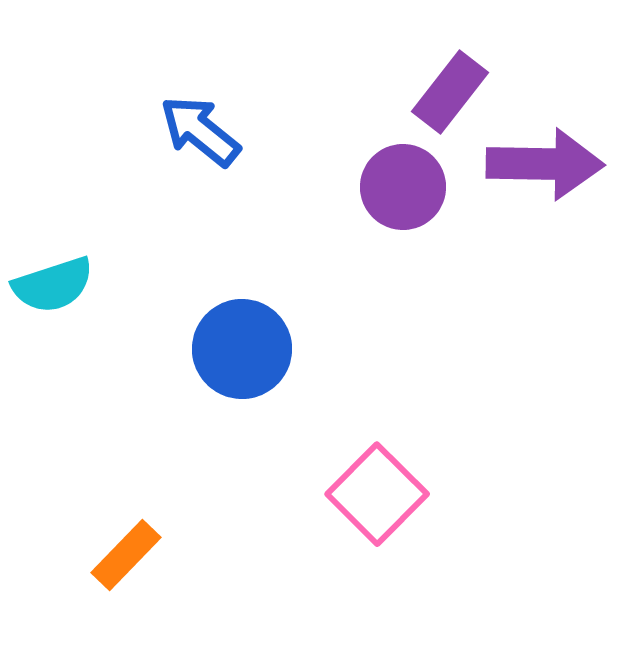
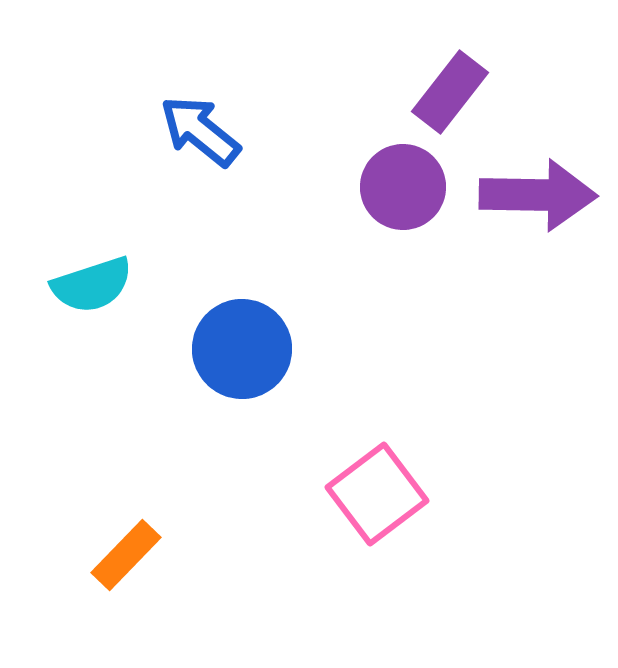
purple arrow: moved 7 px left, 31 px down
cyan semicircle: moved 39 px right
pink square: rotated 8 degrees clockwise
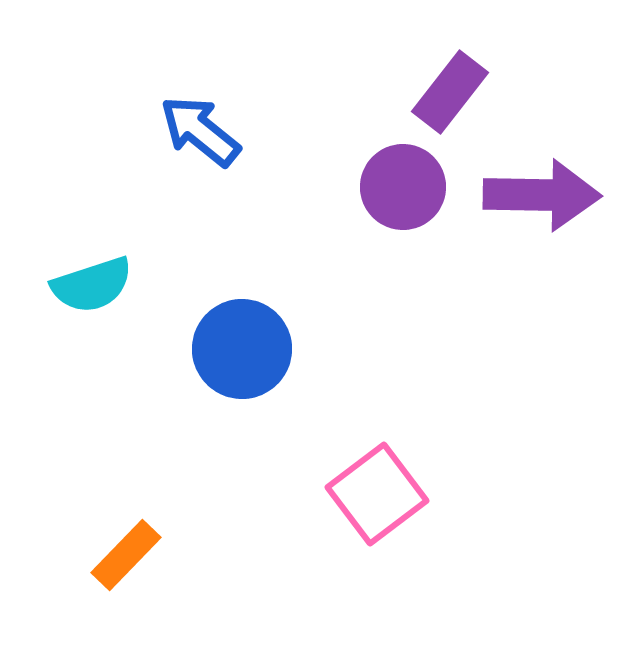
purple arrow: moved 4 px right
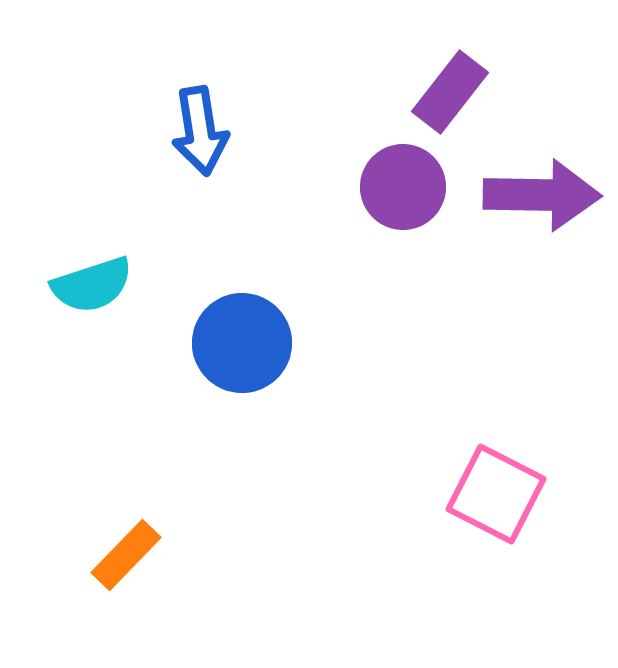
blue arrow: rotated 138 degrees counterclockwise
blue circle: moved 6 px up
pink square: moved 119 px right; rotated 26 degrees counterclockwise
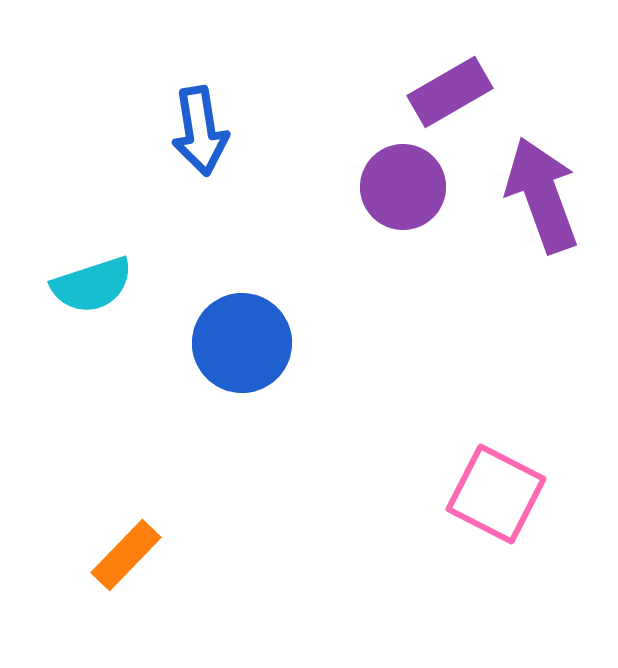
purple rectangle: rotated 22 degrees clockwise
purple arrow: rotated 111 degrees counterclockwise
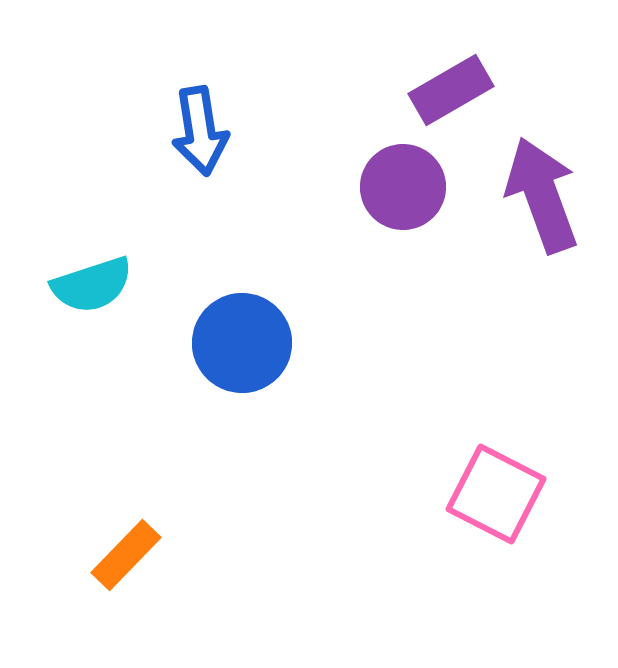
purple rectangle: moved 1 px right, 2 px up
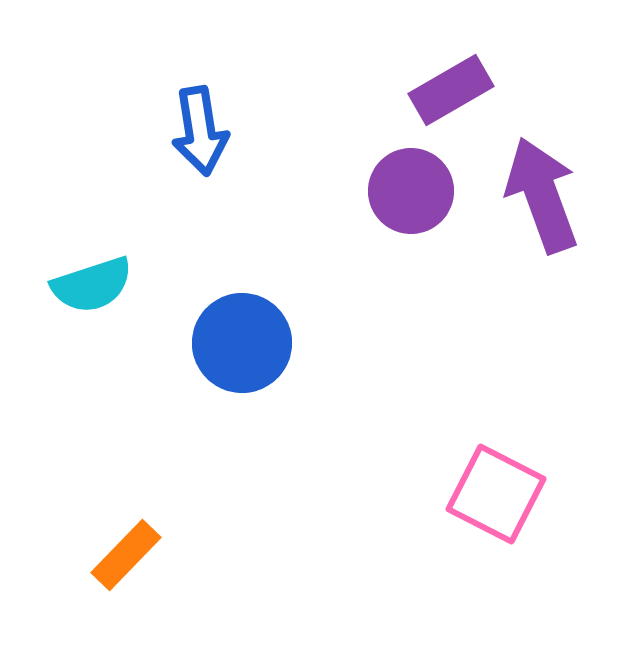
purple circle: moved 8 px right, 4 px down
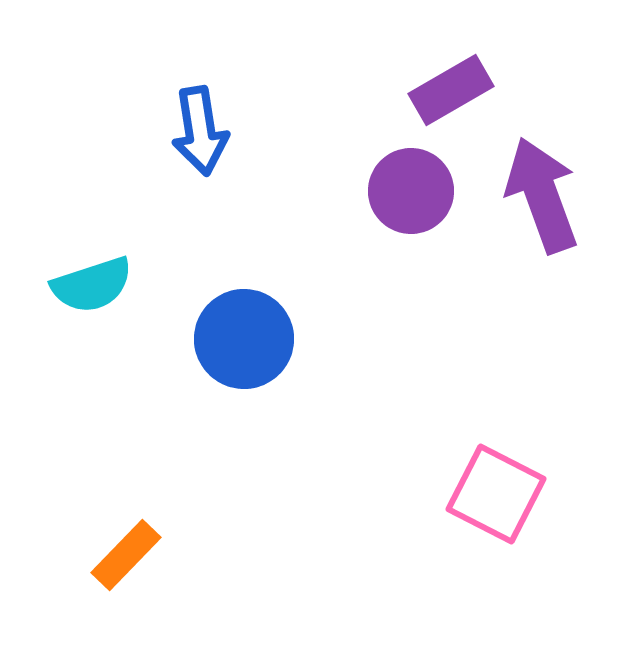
blue circle: moved 2 px right, 4 px up
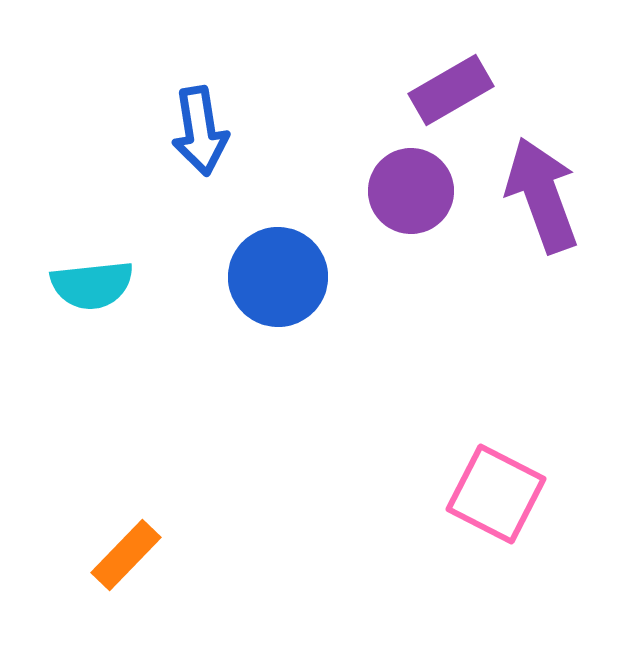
cyan semicircle: rotated 12 degrees clockwise
blue circle: moved 34 px right, 62 px up
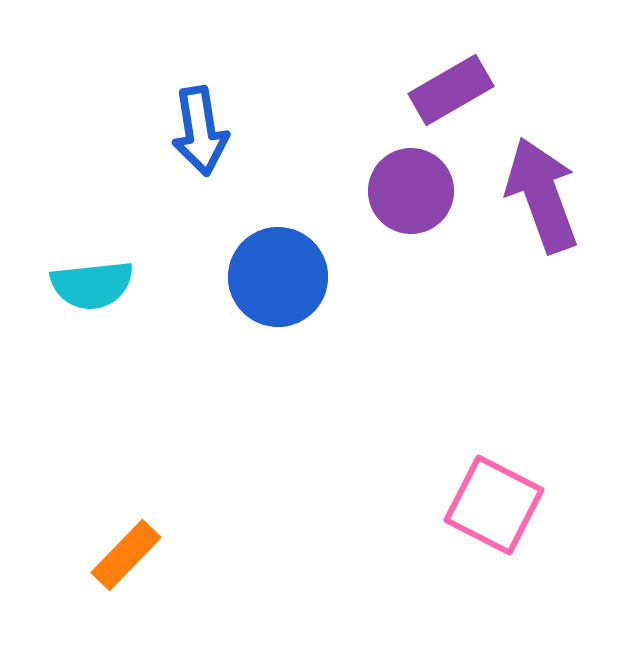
pink square: moved 2 px left, 11 px down
